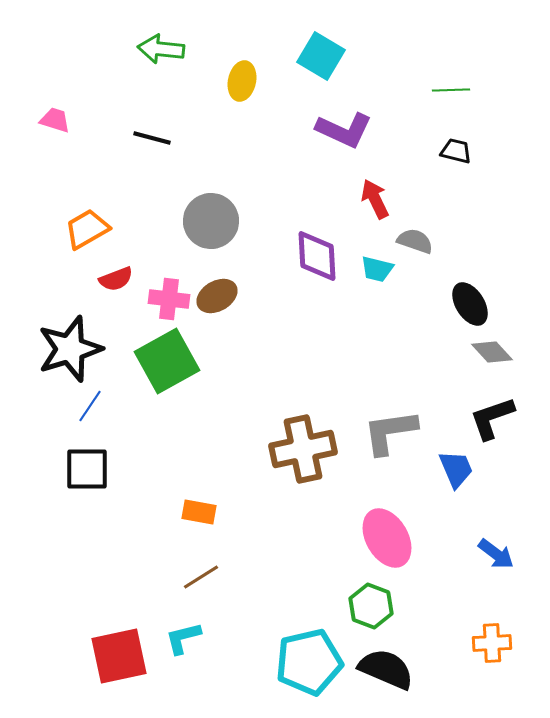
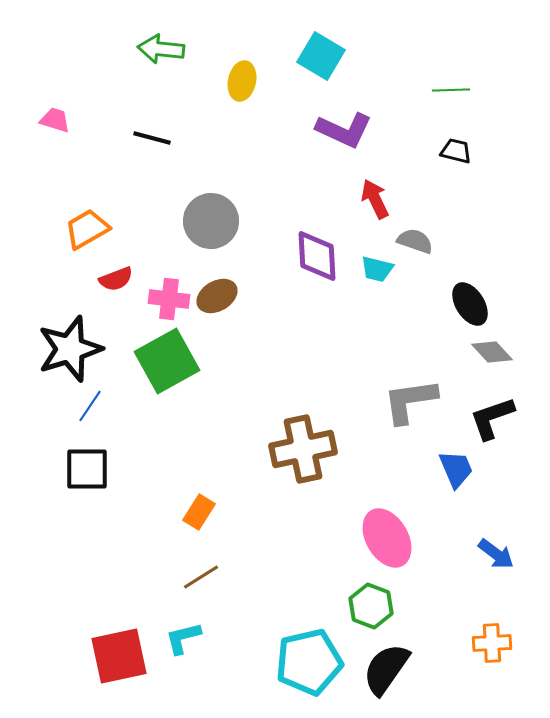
gray L-shape: moved 20 px right, 31 px up
orange rectangle: rotated 68 degrees counterclockwise
black semicircle: rotated 78 degrees counterclockwise
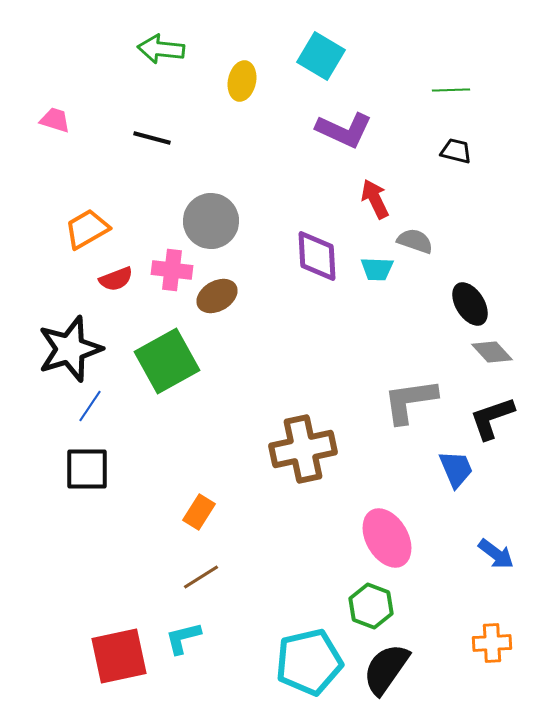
cyan trapezoid: rotated 12 degrees counterclockwise
pink cross: moved 3 px right, 29 px up
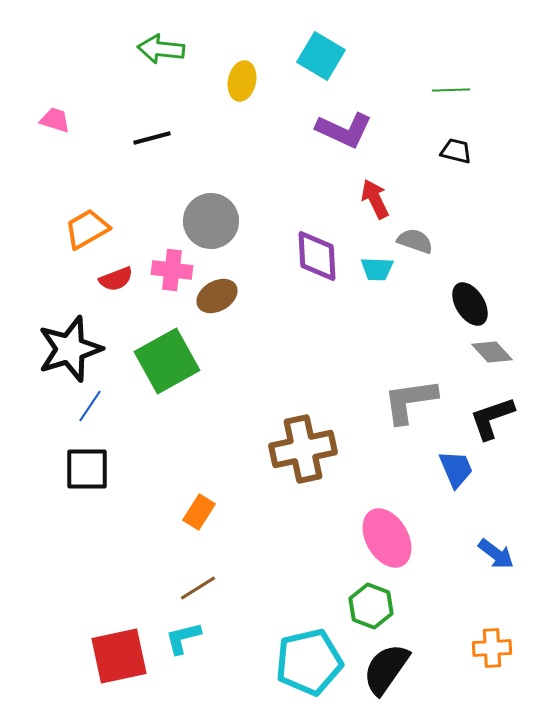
black line: rotated 30 degrees counterclockwise
brown line: moved 3 px left, 11 px down
orange cross: moved 5 px down
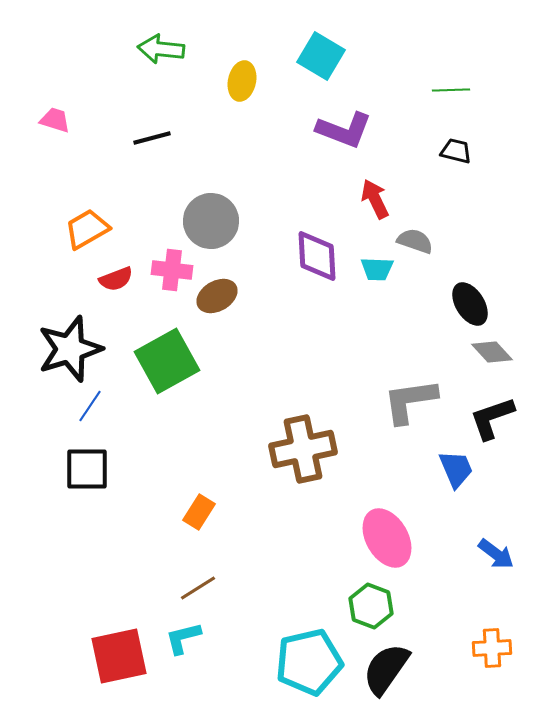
purple L-shape: rotated 4 degrees counterclockwise
